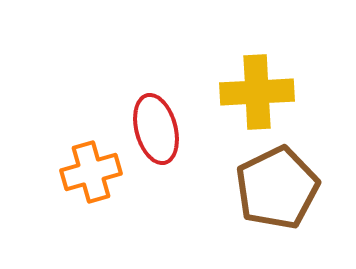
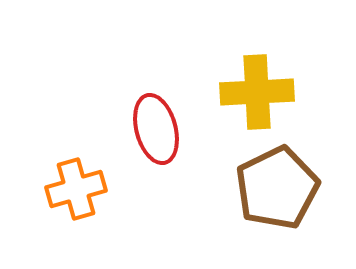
orange cross: moved 15 px left, 17 px down
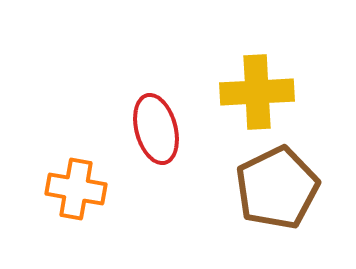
orange cross: rotated 26 degrees clockwise
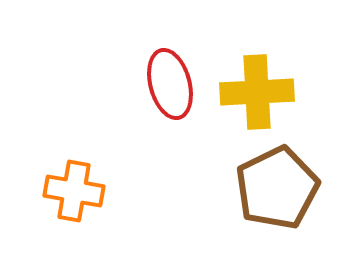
red ellipse: moved 14 px right, 45 px up
orange cross: moved 2 px left, 2 px down
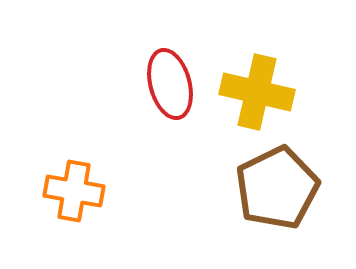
yellow cross: rotated 16 degrees clockwise
